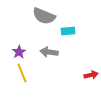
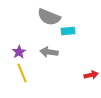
gray semicircle: moved 5 px right, 1 px down
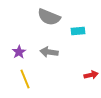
cyan rectangle: moved 10 px right
yellow line: moved 3 px right, 6 px down
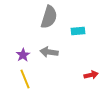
gray semicircle: rotated 95 degrees counterclockwise
purple star: moved 4 px right, 3 px down
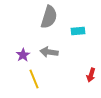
red arrow: rotated 120 degrees clockwise
yellow line: moved 9 px right
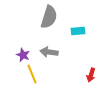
purple star: rotated 16 degrees counterclockwise
yellow line: moved 2 px left, 5 px up
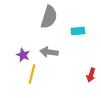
yellow line: rotated 36 degrees clockwise
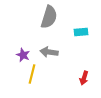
cyan rectangle: moved 3 px right, 1 px down
red arrow: moved 7 px left, 3 px down
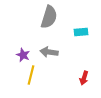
yellow line: moved 1 px left, 1 px down
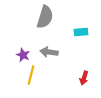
gray semicircle: moved 4 px left
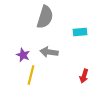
cyan rectangle: moved 1 px left
red arrow: moved 2 px up
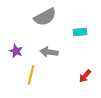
gray semicircle: rotated 45 degrees clockwise
purple star: moved 7 px left, 4 px up
red arrow: moved 1 px right; rotated 24 degrees clockwise
